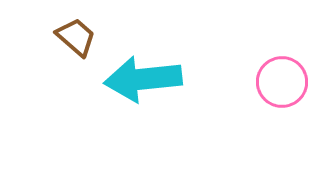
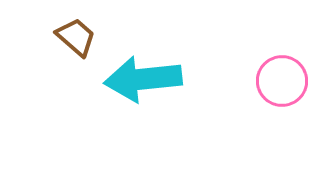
pink circle: moved 1 px up
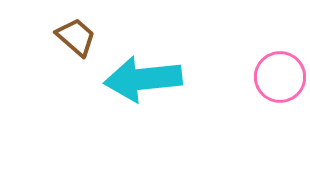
pink circle: moved 2 px left, 4 px up
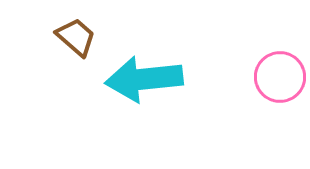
cyan arrow: moved 1 px right
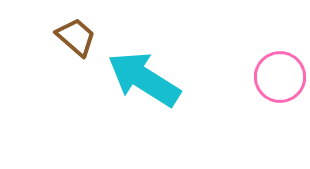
cyan arrow: rotated 38 degrees clockwise
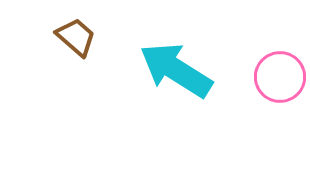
cyan arrow: moved 32 px right, 9 px up
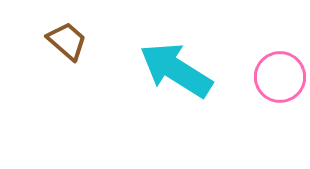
brown trapezoid: moved 9 px left, 4 px down
